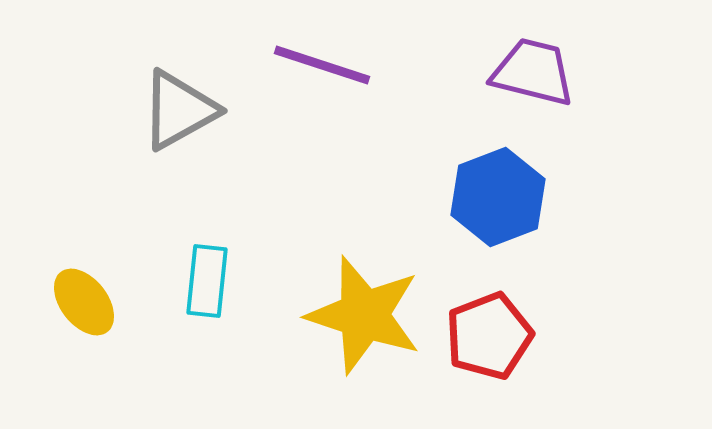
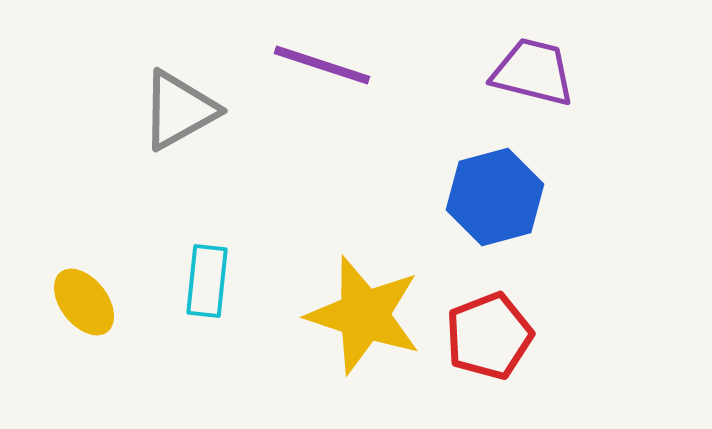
blue hexagon: moved 3 px left; rotated 6 degrees clockwise
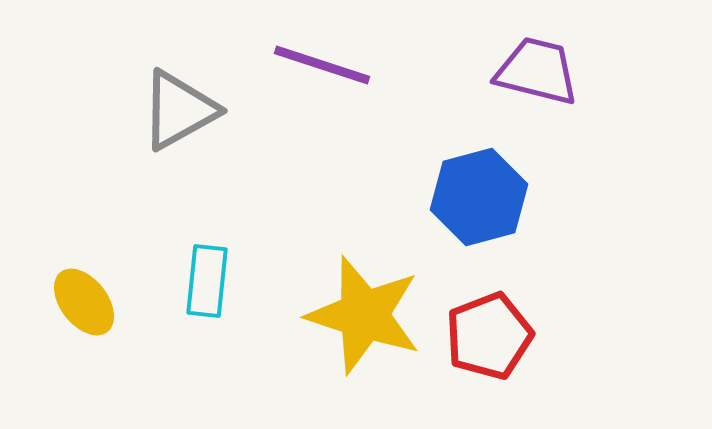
purple trapezoid: moved 4 px right, 1 px up
blue hexagon: moved 16 px left
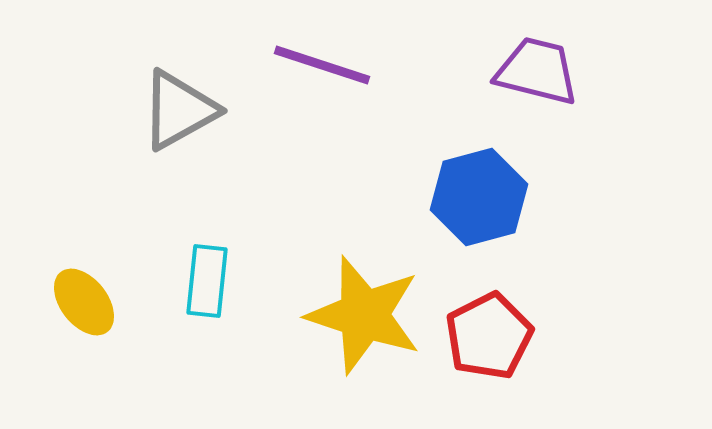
red pentagon: rotated 6 degrees counterclockwise
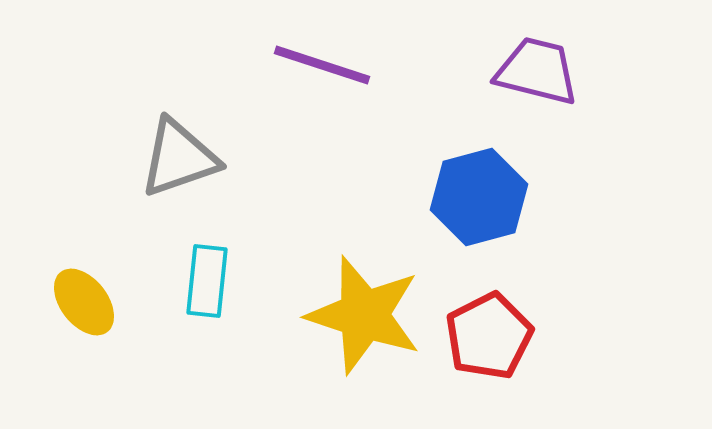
gray triangle: moved 48 px down; rotated 10 degrees clockwise
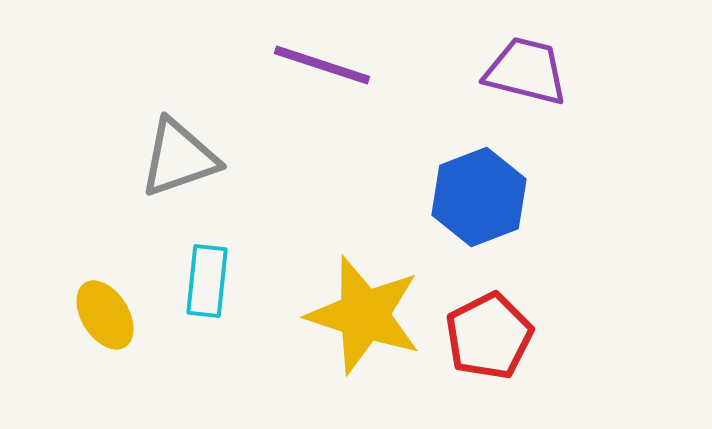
purple trapezoid: moved 11 px left
blue hexagon: rotated 6 degrees counterclockwise
yellow ellipse: moved 21 px right, 13 px down; rotated 6 degrees clockwise
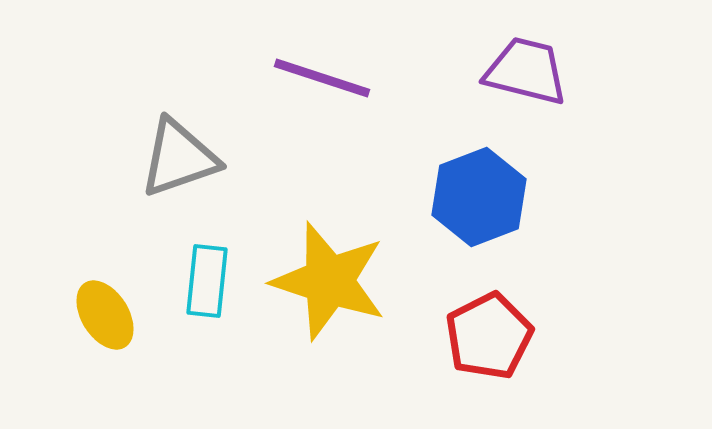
purple line: moved 13 px down
yellow star: moved 35 px left, 34 px up
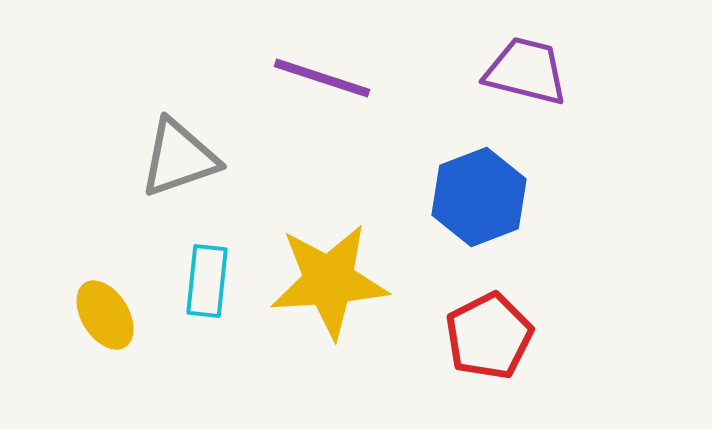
yellow star: rotated 22 degrees counterclockwise
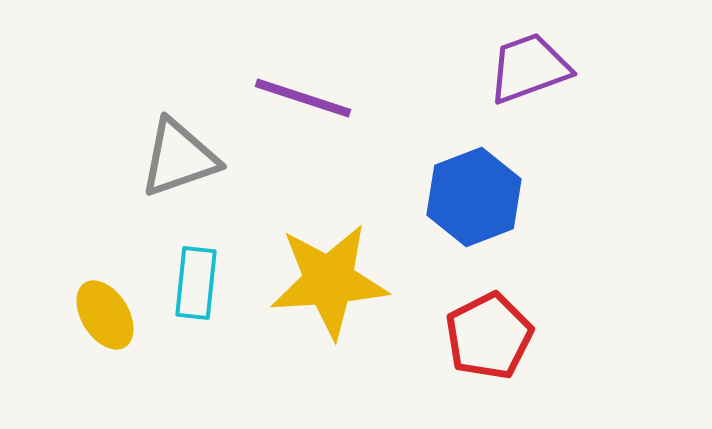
purple trapezoid: moved 3 px right, 3 px up; rotated 34 degrees counterclockwise
purple line: moved 19 px left, 20 px down
blue hexagon: moved 5 px left
cyan rectangle: moved 11 px left, 2 px down
